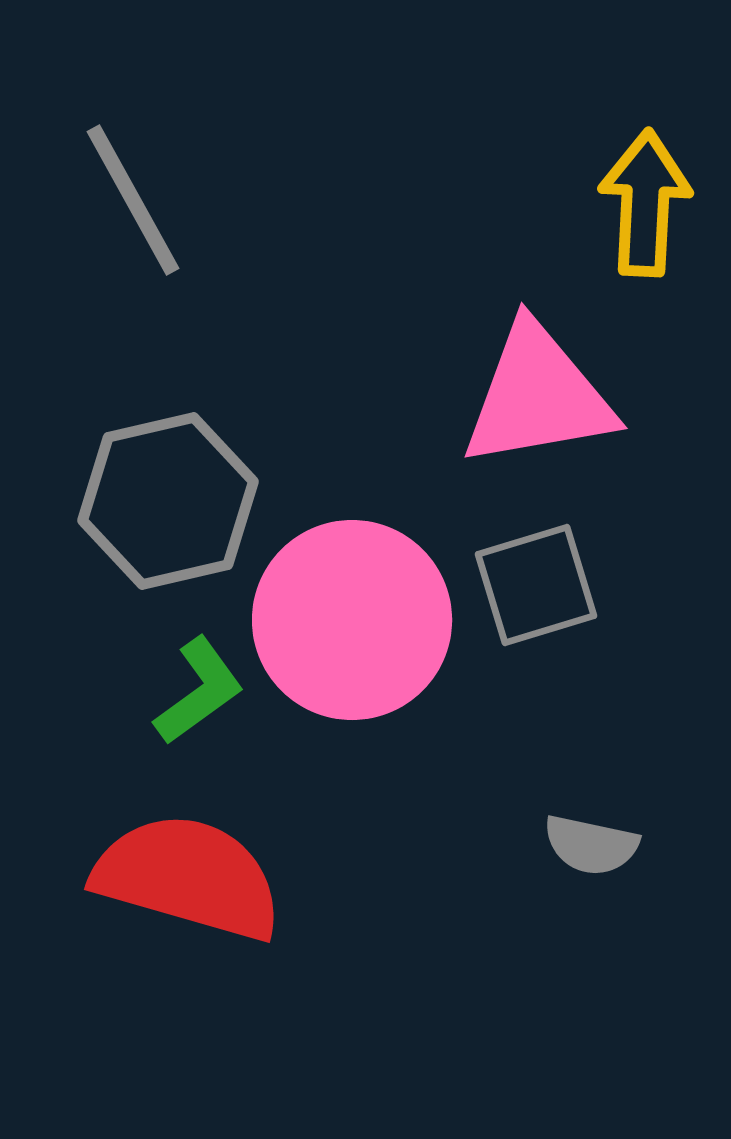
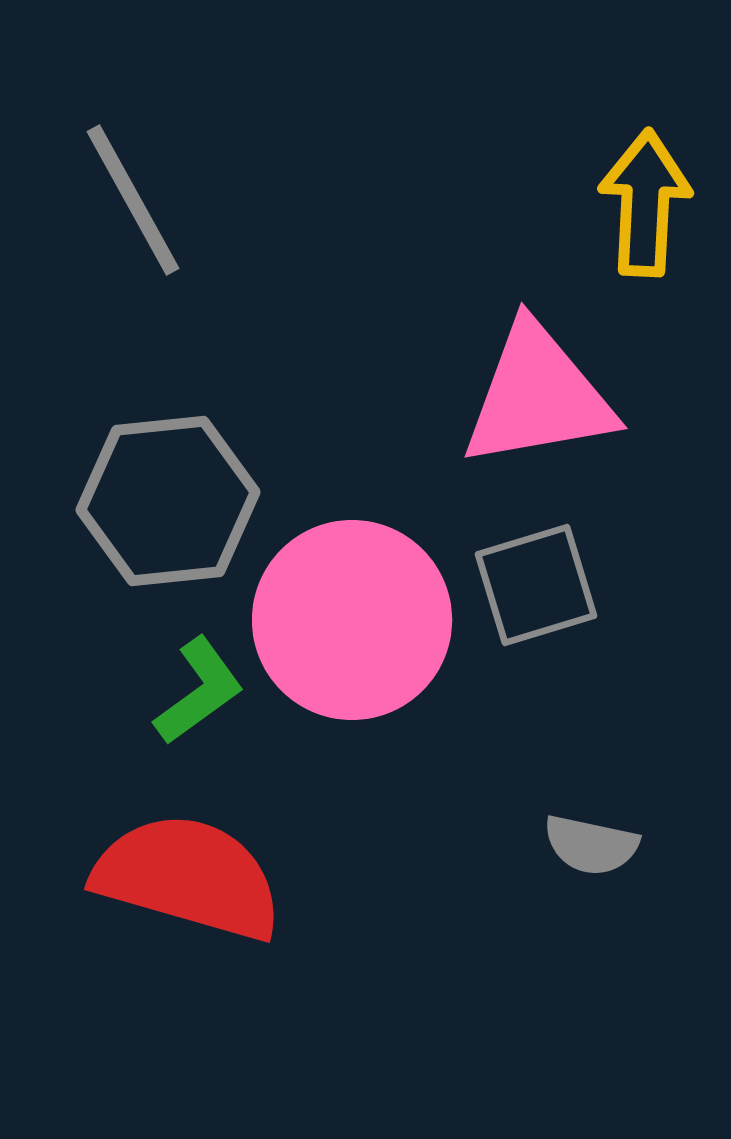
gray hexagon: rotated 7 degrees clockwise
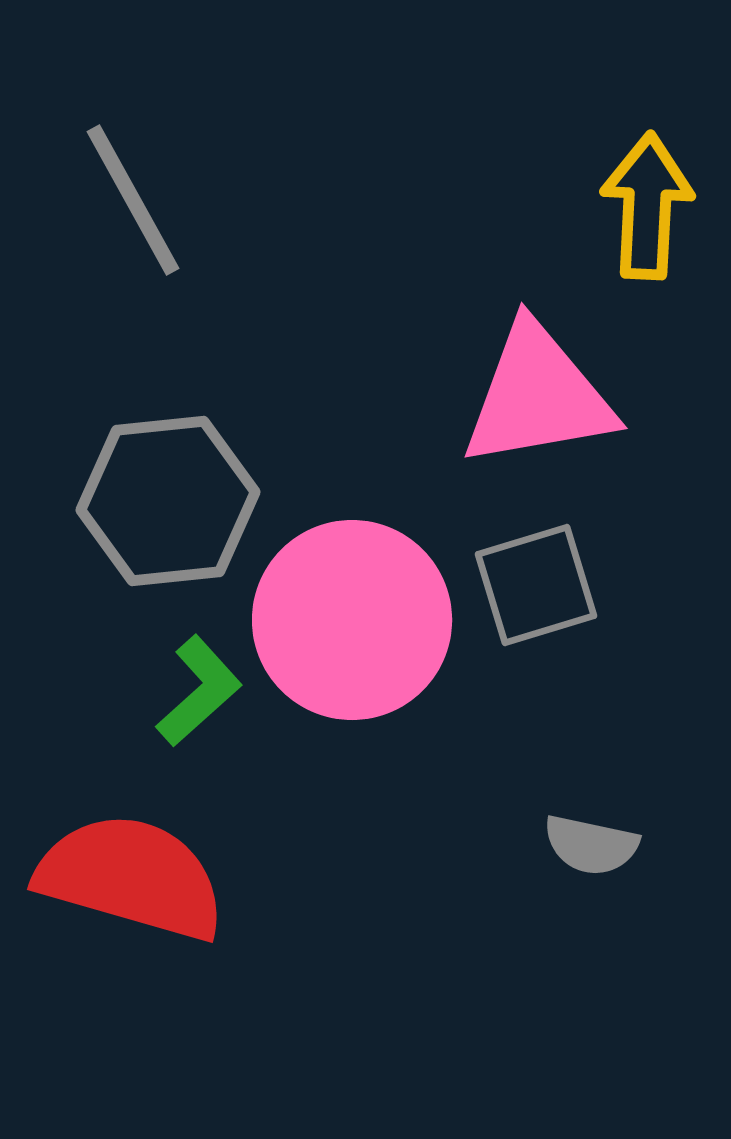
yellow arrow: moved 2 px right, 3 px down
green L-shape: rotated 6 degrees counterclockwise
red semicircle: moved 57 px left
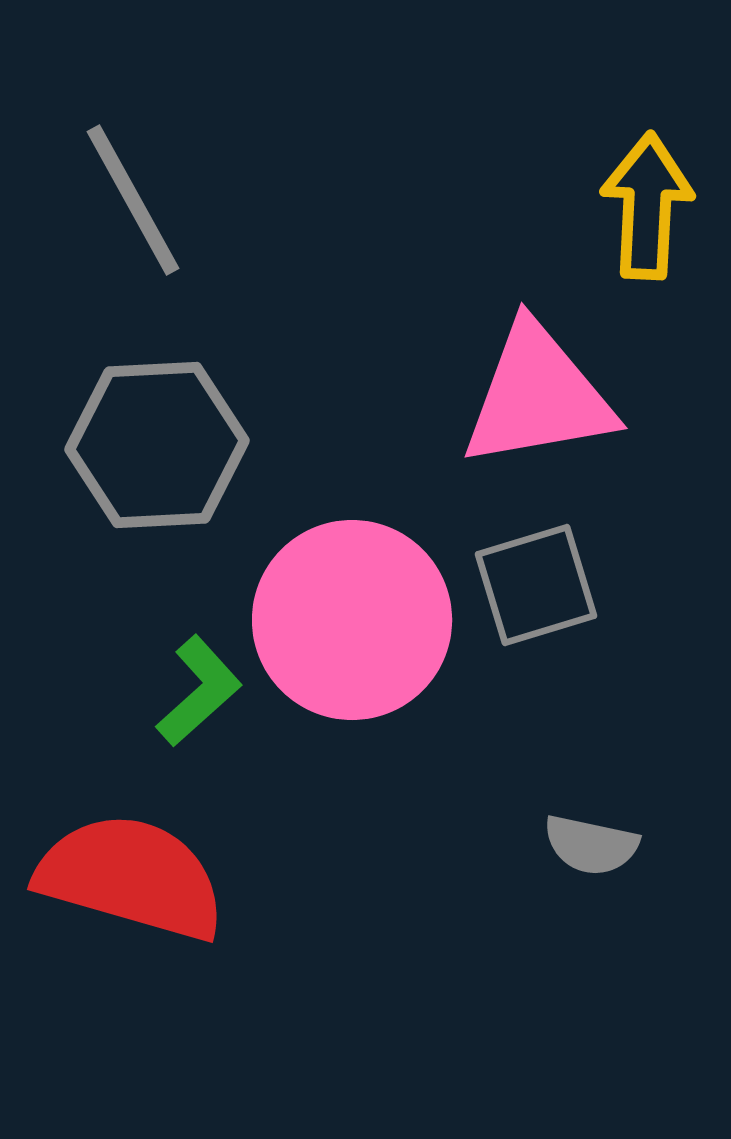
gray hexagon: moved 11 px left, 56 px up; rotated 3 degrees clockwise
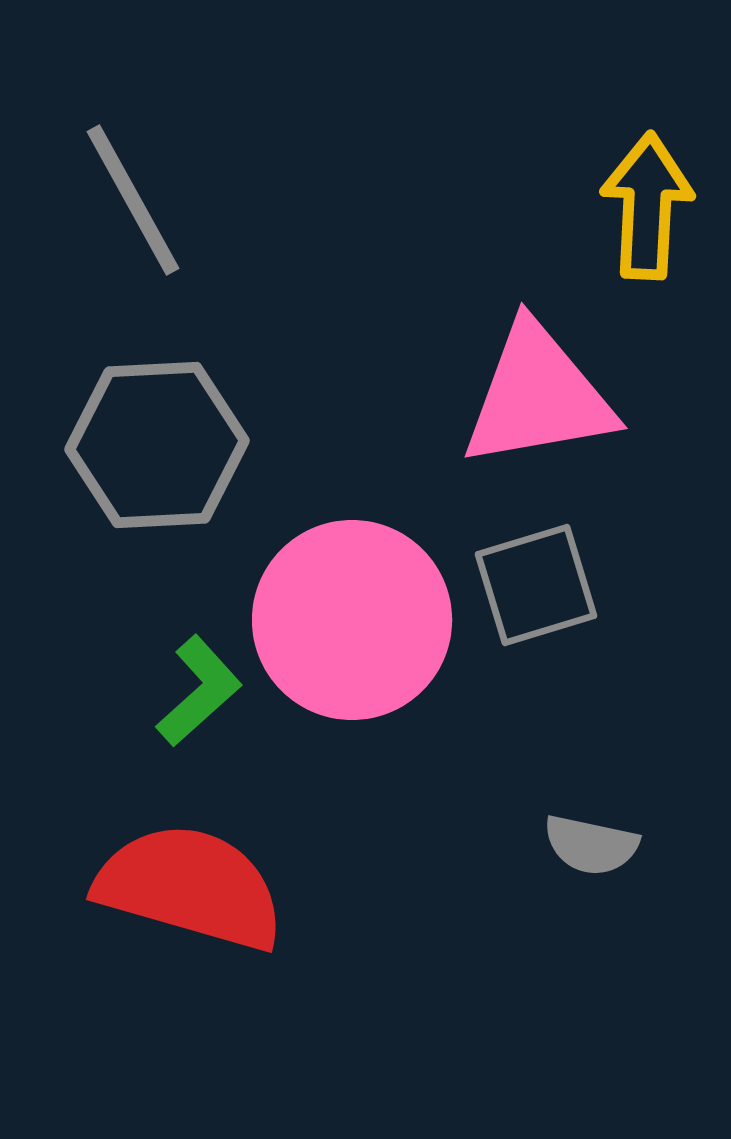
red semicircle: moved 59 px right, 10 px down
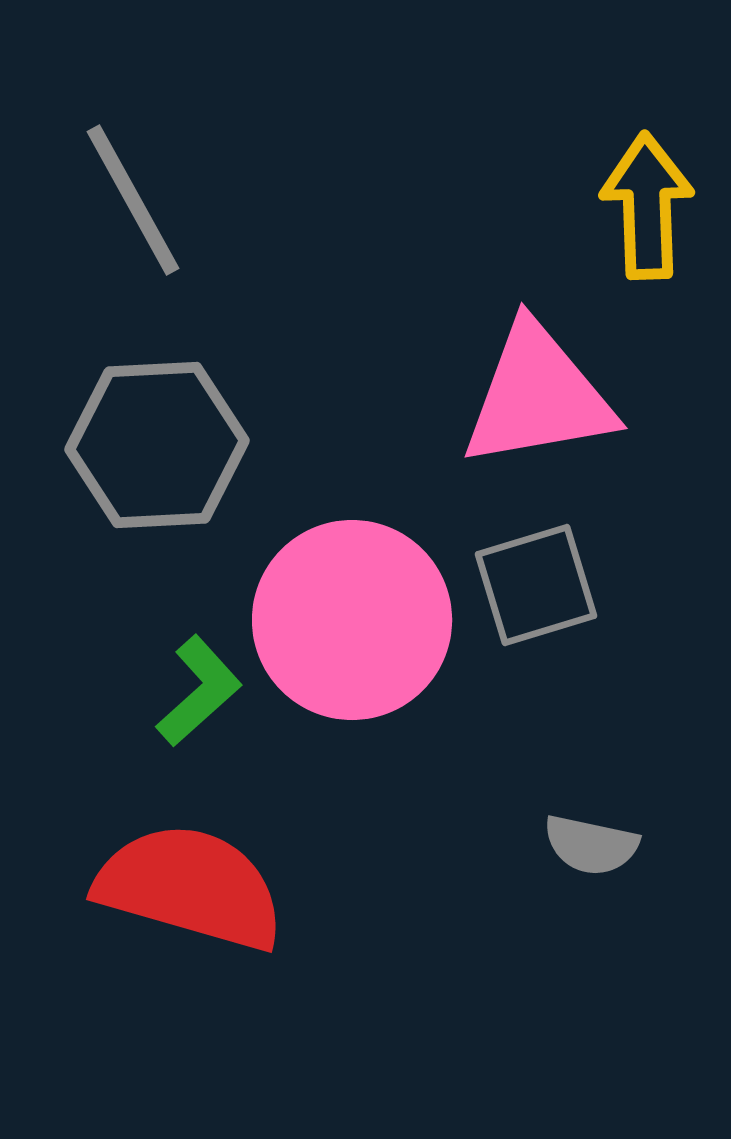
yellow arrow: rotated 5 degrees counterclockwise
